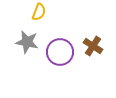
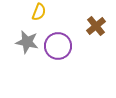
brown cross: moved 3 px right, 20 px up; rotated 18 degrees clockwise
purple circle: moved 2 px left, 6 px up
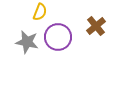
yellow semicircle: moved 1 px right
purple circle: moved 9 px up
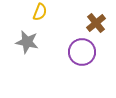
brown cross: moved 3 px up
purple circle: moved 24 px right, 15 px down
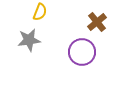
brown cross: moved 1 px right, 1 px up
gray star: moved 2 px right, 2 px up; rotated 20 degrees counterclockwise
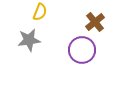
brown cross: moved 2 px left
purple circle: moved 2 px up
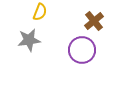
brown cross: moved 1 px left, 1 px up
